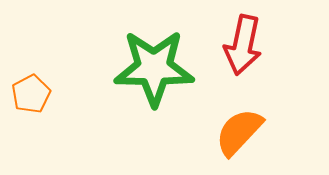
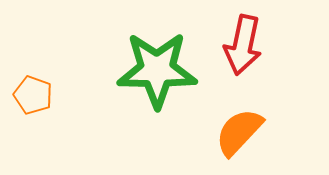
green star: moved 3 px right, 2 px down
orange pentagon: moved 2 px right, 1 px down; rotated 24 degrees counterclockwise
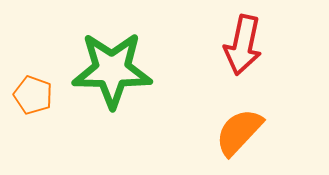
green star: moved 45 px left
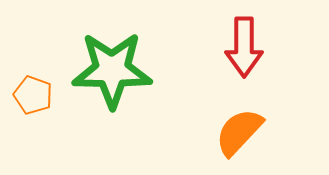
red arrow: moved 1 px right, 2 px down; rotated 12 degrees counterclockwise
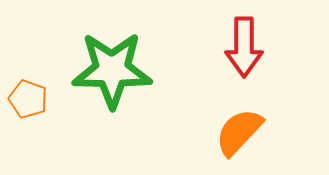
orange pentagon: moved 5 px left, 4 px down
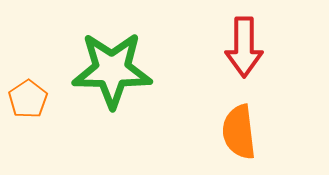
orange pentagon: rotated 18 degrees clockwise
orange semicircle: rotated 50 degrees counterclockwise
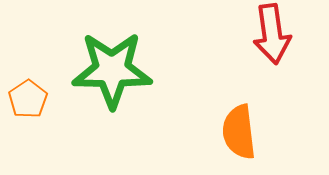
red arrow: moved 28 px right, 13 px up; rotated 8 degrees counterclockwise
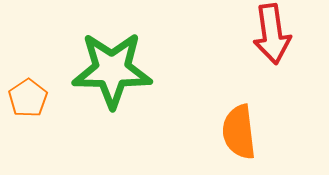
orange pentagon: moved 1 px up
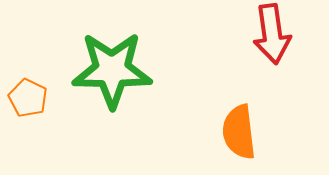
orange pentagon: rotated 12 degrees counterclockwise
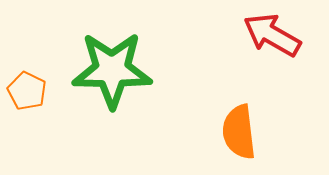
red arrow: moved 1 px down; rotated 128 degrees clockwise
orange pentagon: moved 1 px left, 7 px up
